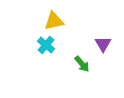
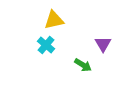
yellow triangle: moved 1 px up
green arrow: moved 1 px right, 1 px down; rotated 18 degrees counterclockwise
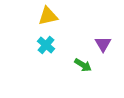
yellow triangle: moved 6 px left, 4 px up
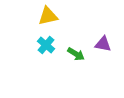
purple triangle: rotated 48 degrees counterclockwise
green arrow: moved 7 px left, 11 px up
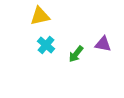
yellow triangle: moved 8 px left
green arrow: rotated 96 degrees clockwise
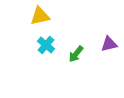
purple triangle: moved 6 px right; rotated 24 degrees counterclockwise
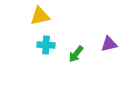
cyan cross: rotated 36 degrees counterclockwise
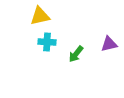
cyan cross: moved 1 px right, 3 px up
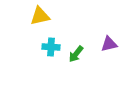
cyan cross: moved 4 px right, 5 px down
